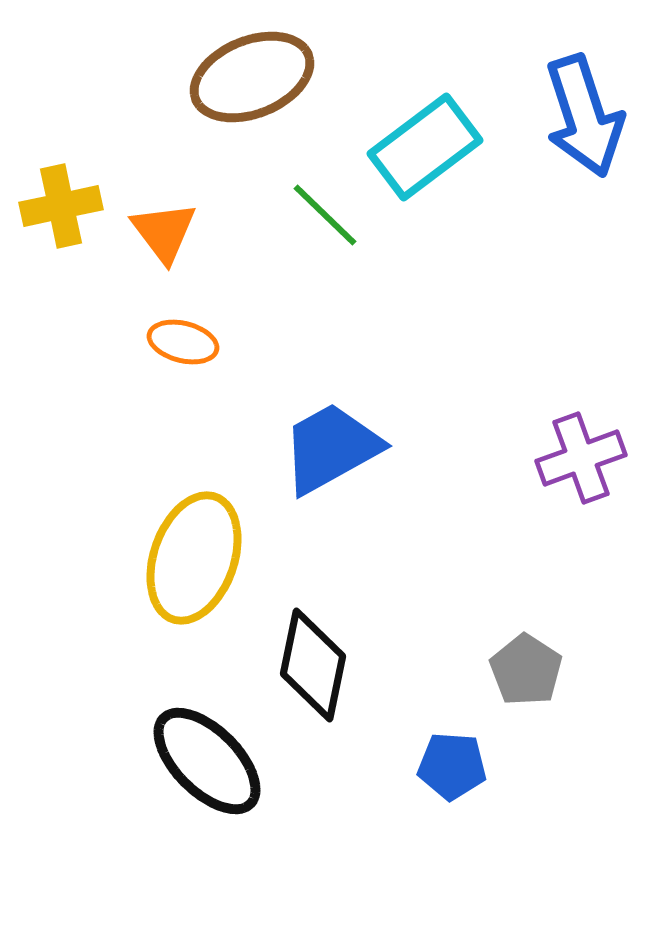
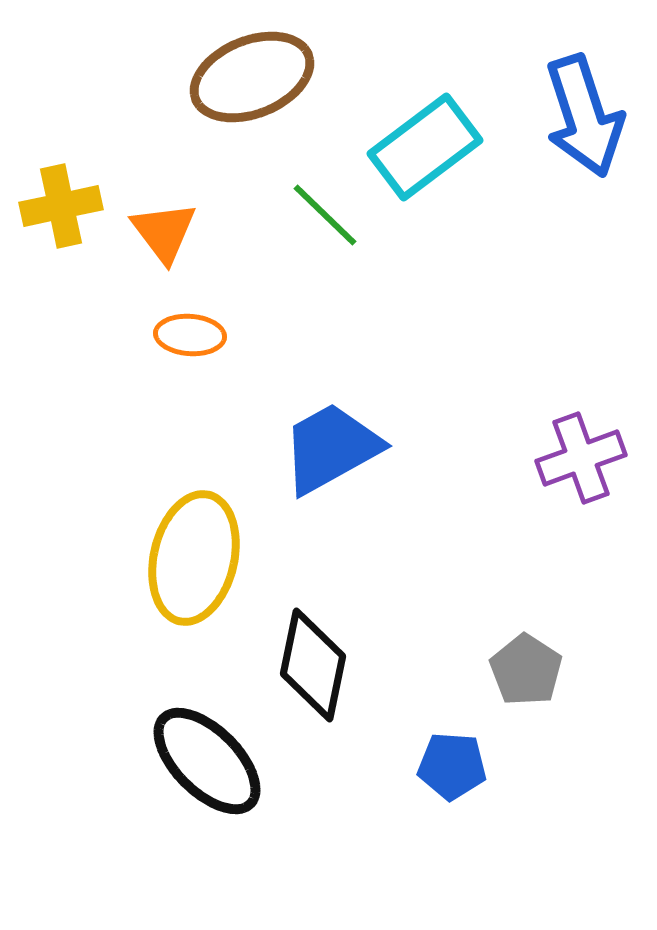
orange ellipse: moved 7 px right, 7 px up; rotated 10 degrees counterclockwise
yellow ellipse: rotated 6 degrees counterclockwise
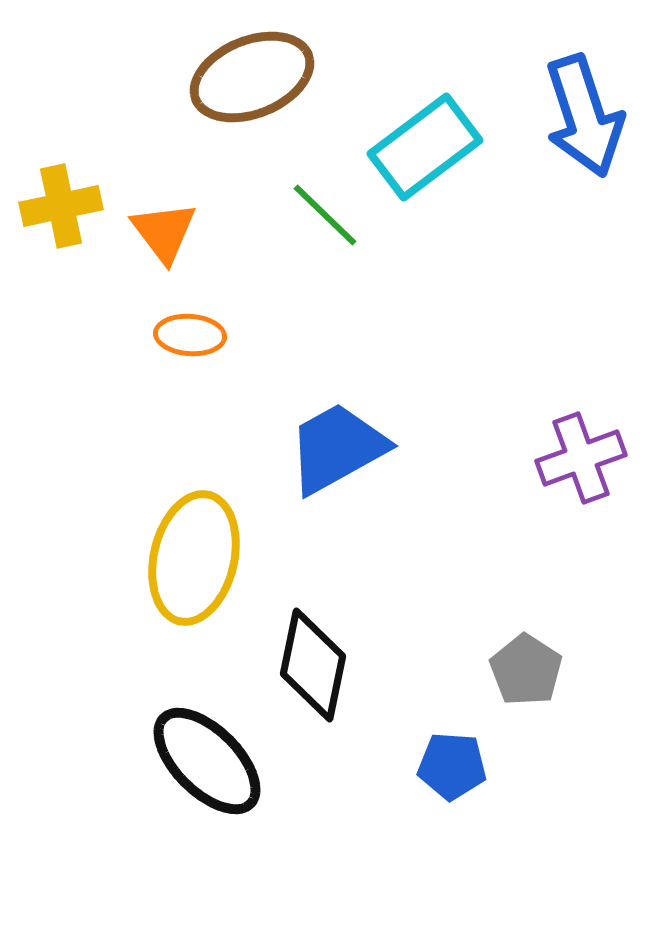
blue trapezoid: moved 6 px right
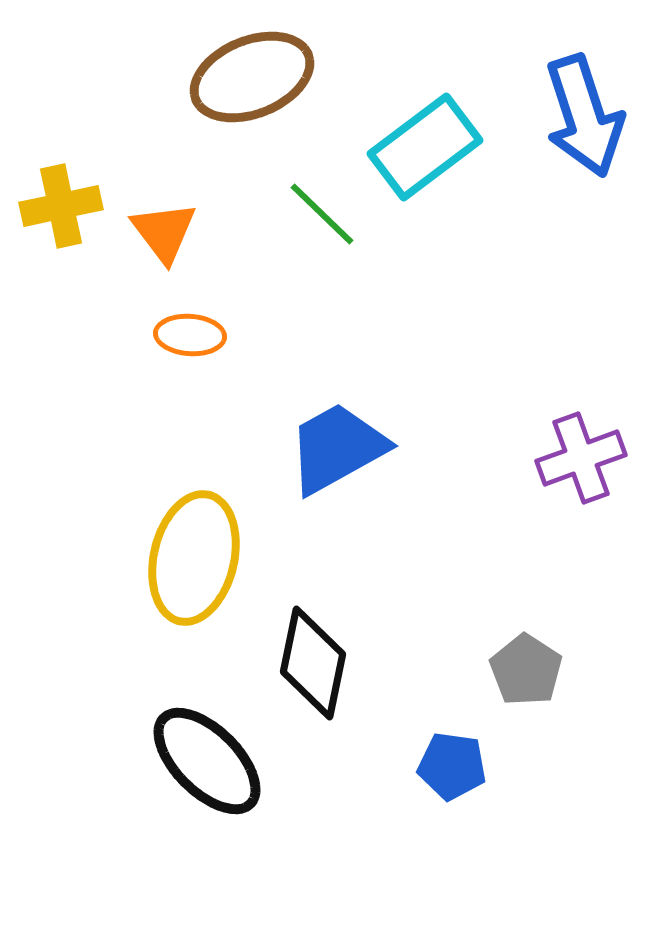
green line: moved 3 px left, 1 px up
black diamond: moved 2 px up
blue pentagon: rotated 4 degrees clockwise
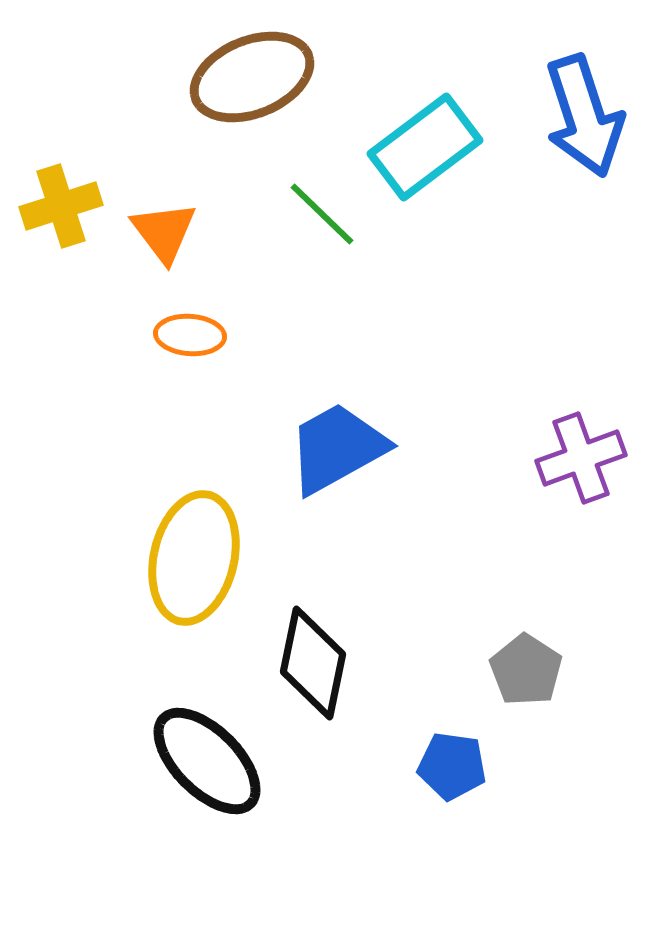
yellow cross: rotated 6 degrees counterclockwise
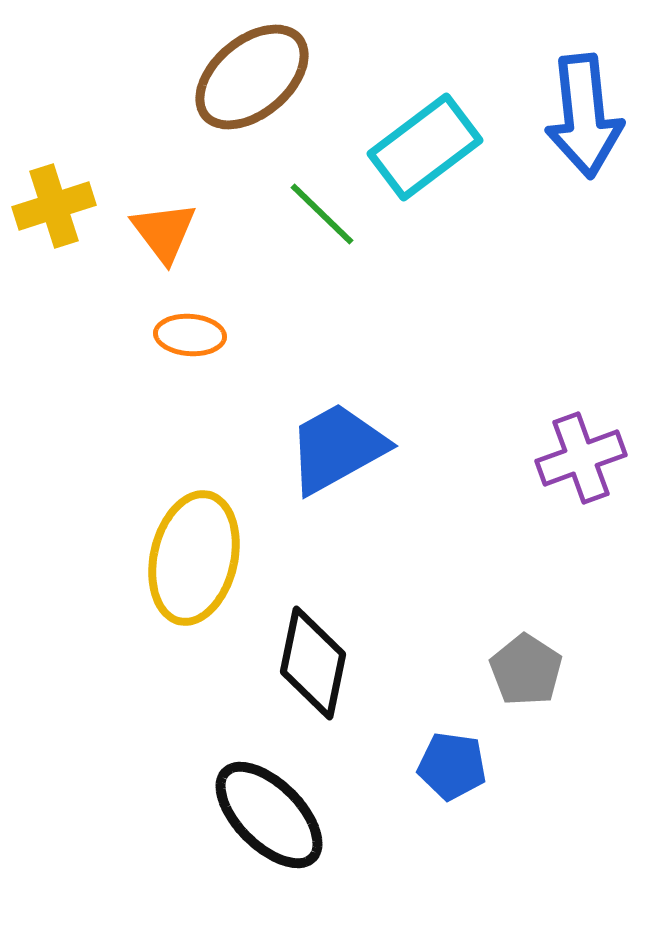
brown ellipse: rotated 18 degrees counterclockwise
blue arrow: rotated 12 degrees clockwise
yellow cross: moved 7 px left
black ellipse: moved 62 px right, 54 px down
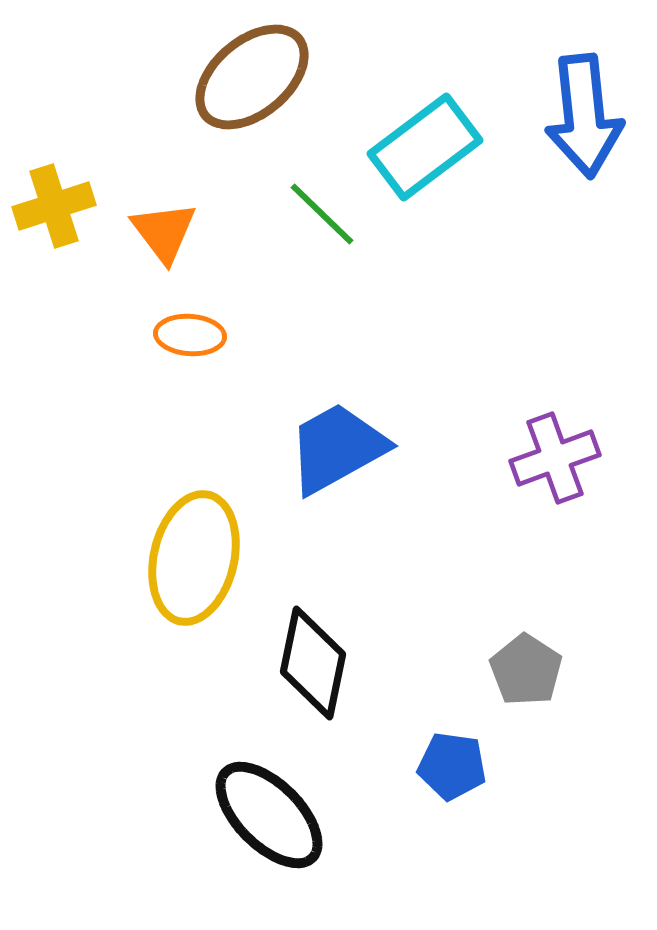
purple cross: moved 26 px left
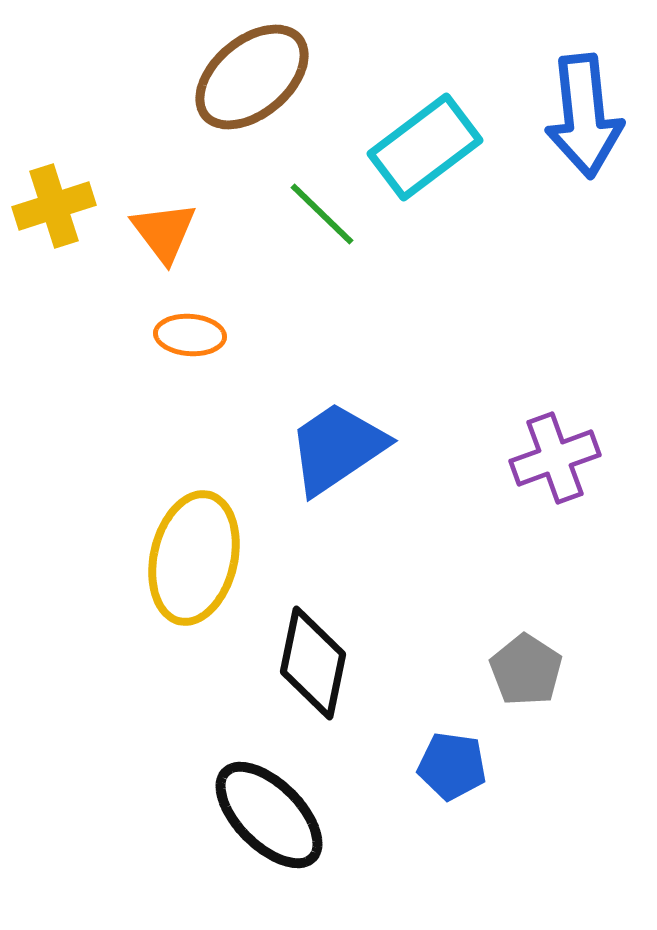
blue trapezoid: rotated 5 degrees counterclockwise
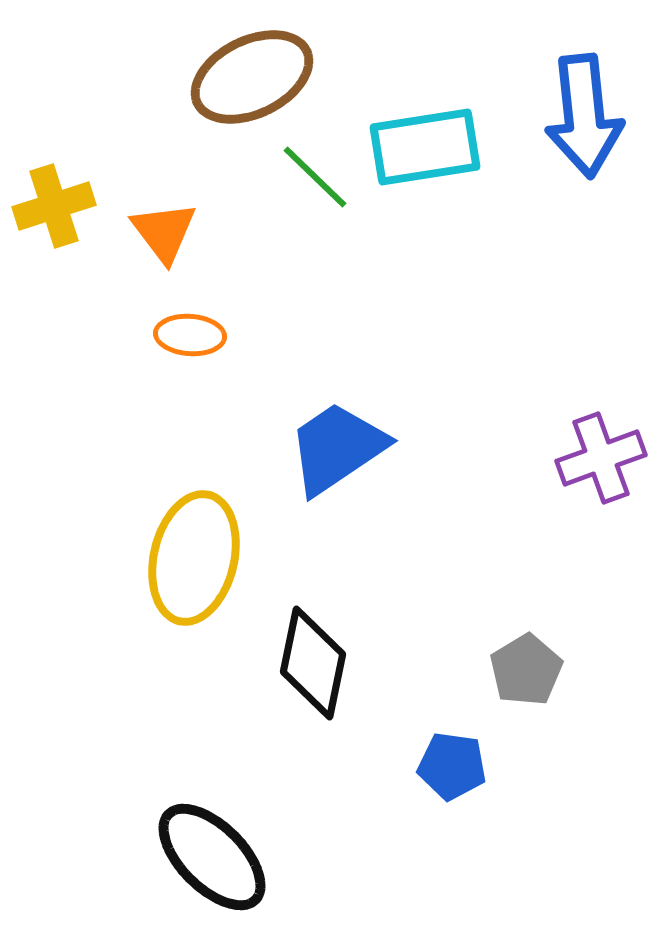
brown ellipse: rotated 14 degrees clockwise
cyan rectangle: rotated 28 degrees clockwise
green line: moved 7 px left, 37 px up
purple cross: moved 46 px right
gray pentagon: rotated 8 degrees clockwise
black ellipse: moved 57 px left, 42 px down
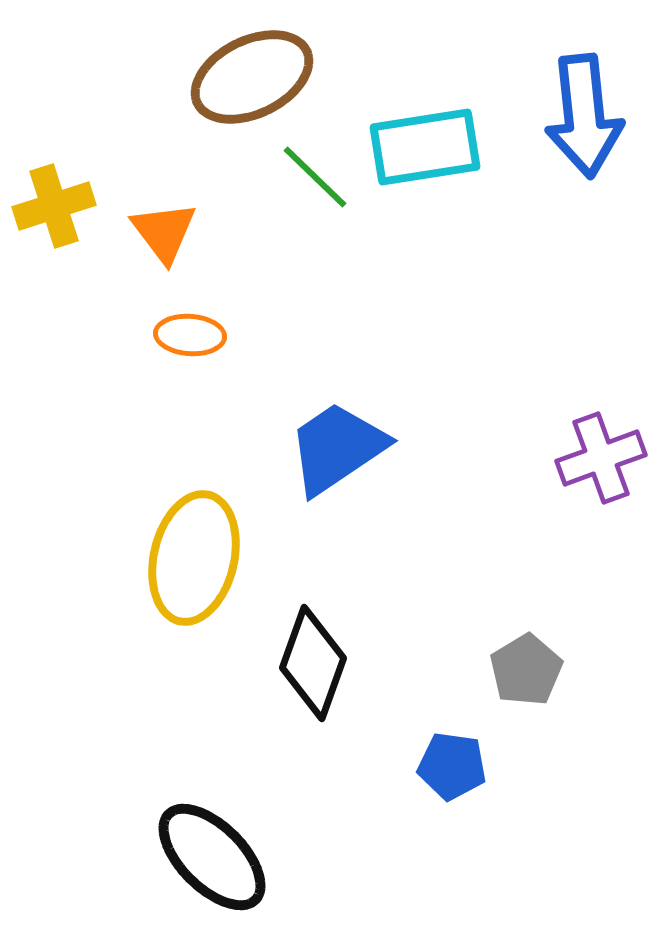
black diamond: rotated 8 degrees clockwise
